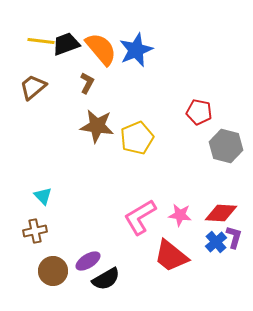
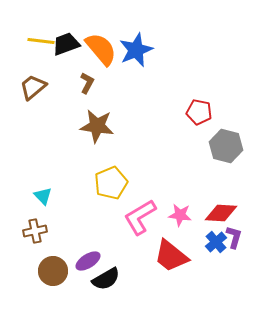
yellow pentagon: moved 26 px left, 45 px down
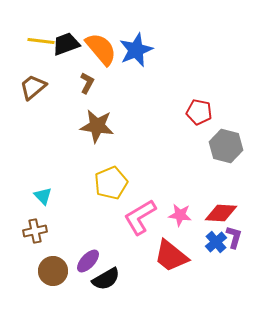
purple ellipse: rotated 15 degrees counterclockwise
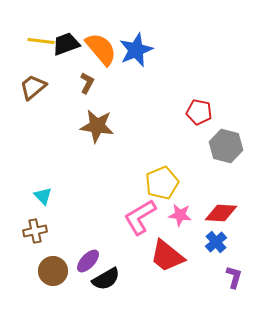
yellow pentagon: moved 51 px right
purple L-shape: moved 40 px down
red trapezoid: moved 4 px left
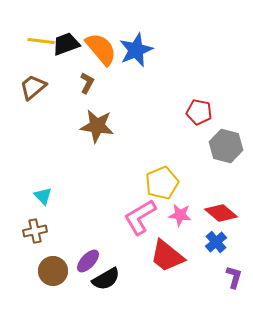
red diamond: rotated 36 degrees clockwise
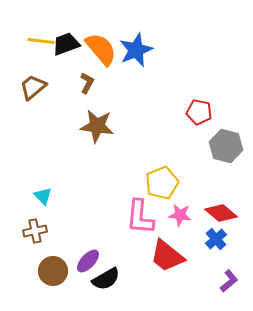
pink L-shape: rotated 54 degrees counterclockwise
blue cross: moved 3 px up
purple L-shape: moved 5 px left, 4 px down; rotated 35 degrees clockwise
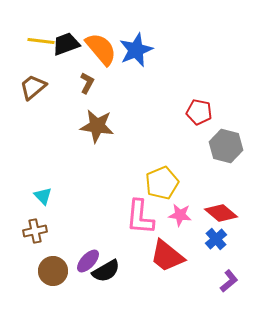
black semicircle: moved 8 px up
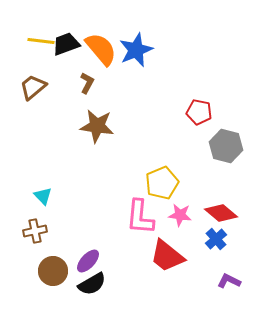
black semicircle: moved 14 px left, 13 px down
purple L-shape: rotated 115 degrees counterclockwise
